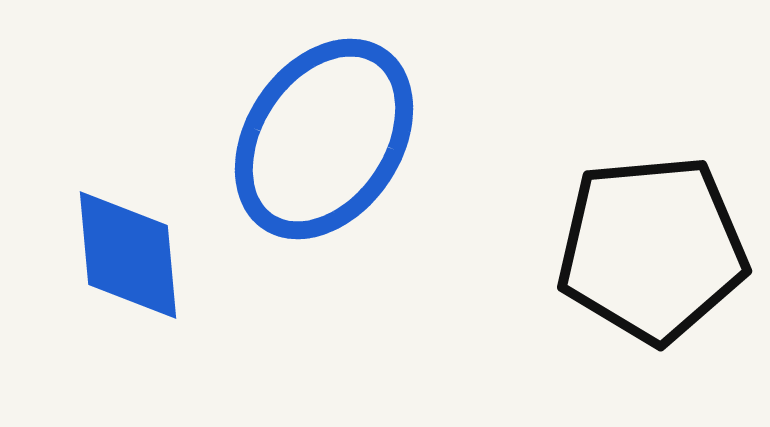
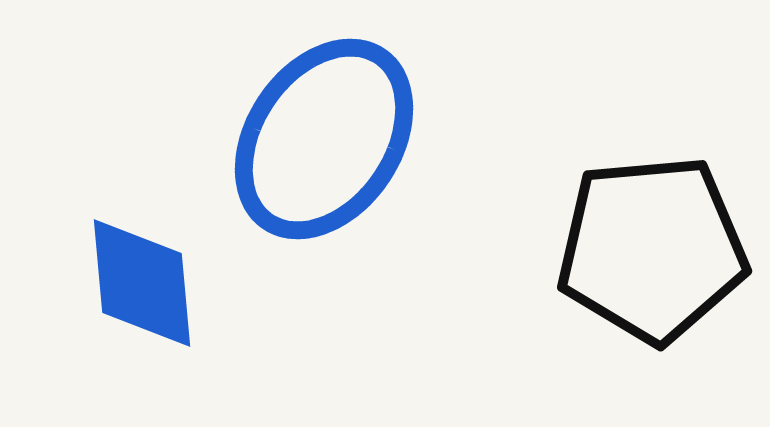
blue diamond: moved 14 px right, 28 px down
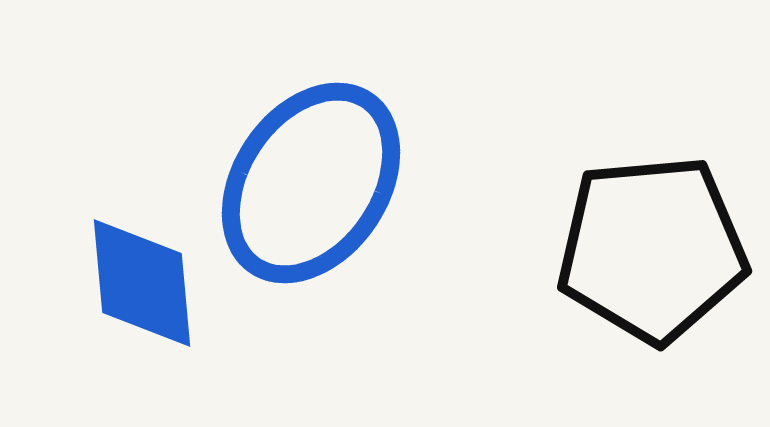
blue ellipse: moved 13 px left, 44 px down
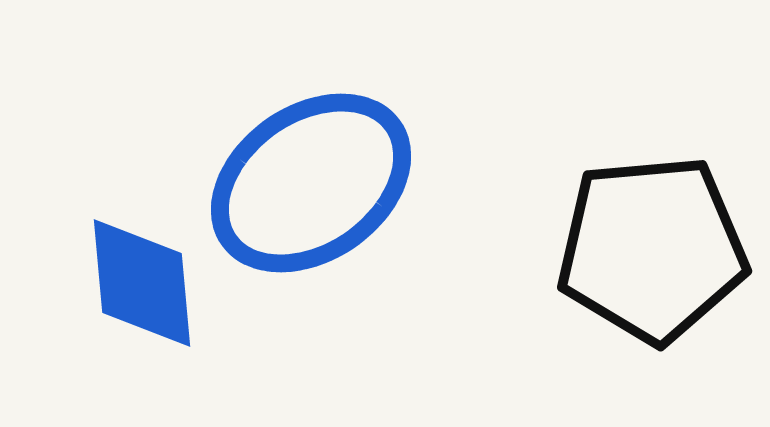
blue ellipse: rotated 21 degrees clockwise
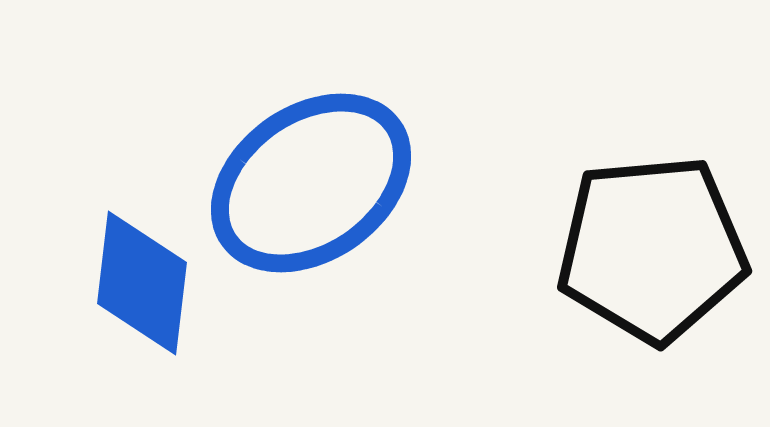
blue diamond: rotated 12 degrees clockwise
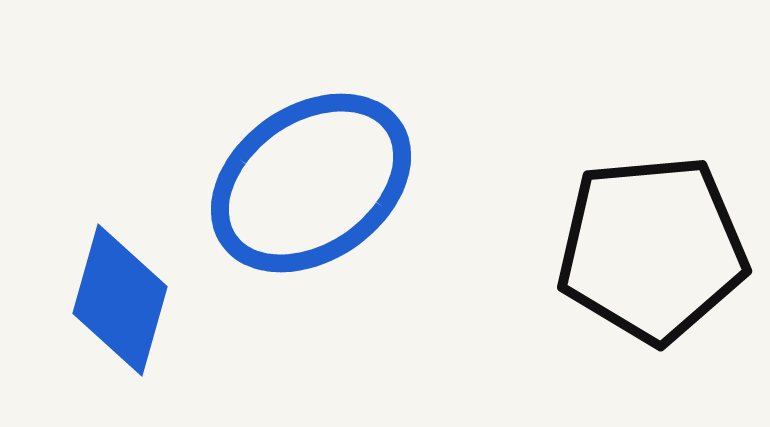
blue diamond: moved 22 px left, 17 px down; rotated 9 degrees clockwise
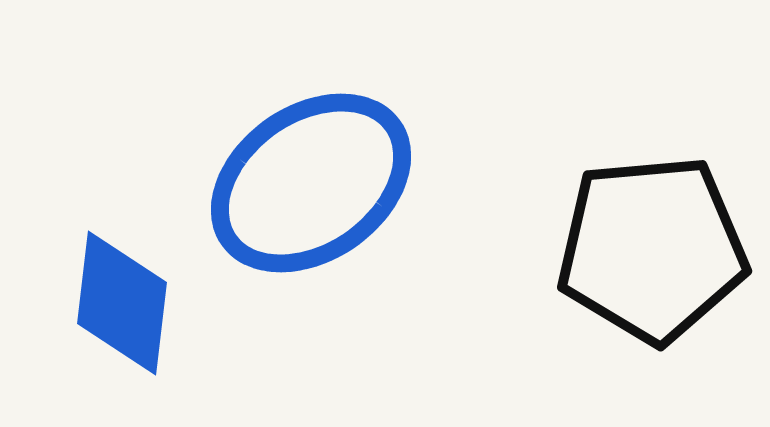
blue diamond: moved 2 px right, 3 px down; rotated 9 degrees counterclockwise
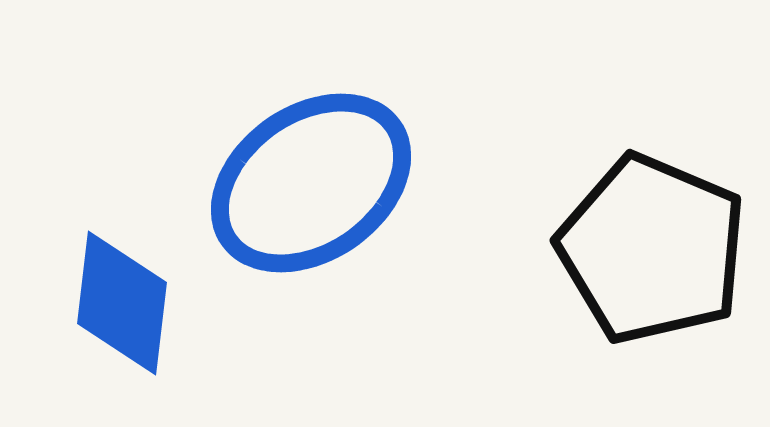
black pentagon: rotated 28 degrees clockwise
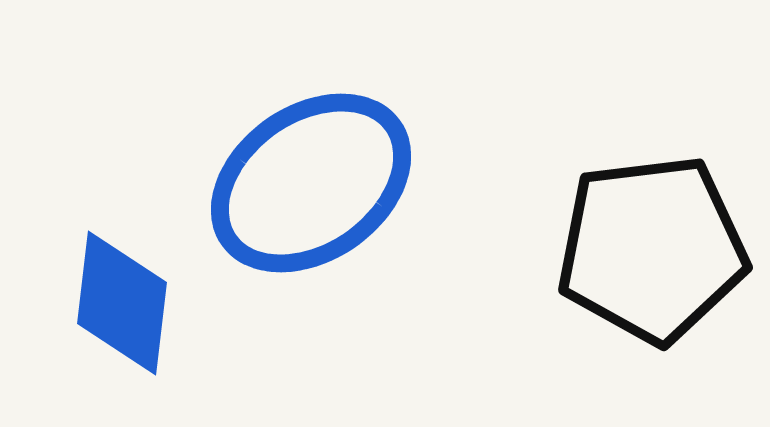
black pentagon: rotated 30 degrees counterclockwise
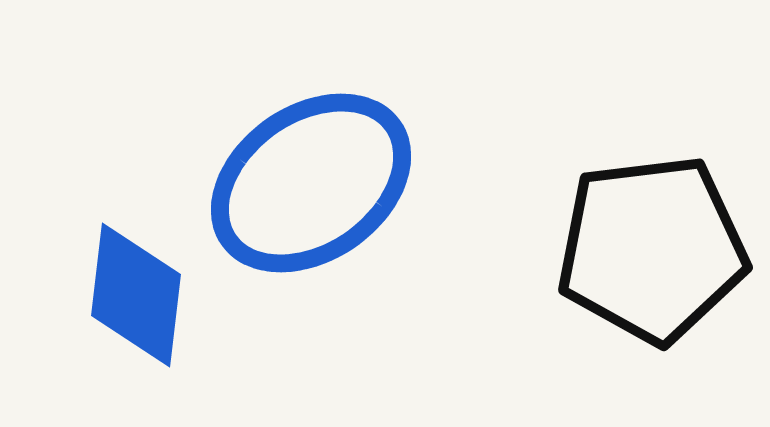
blue diamond: moved 14 px right, 8 px up
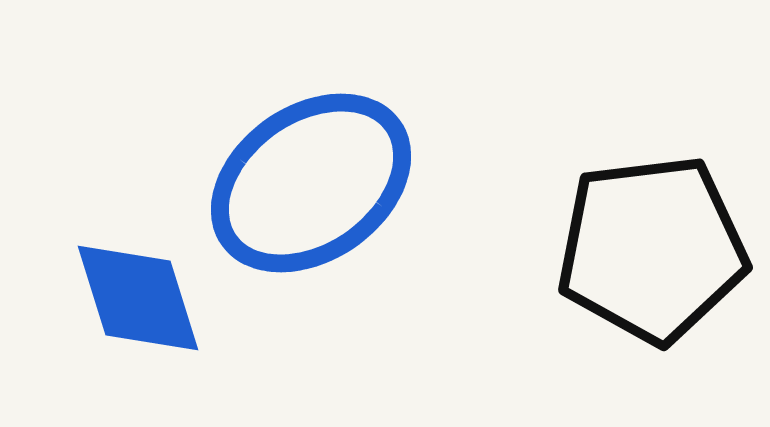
blue diamond: moved 2 px right, 3 px down; rotated 24 degrees counterclockwise
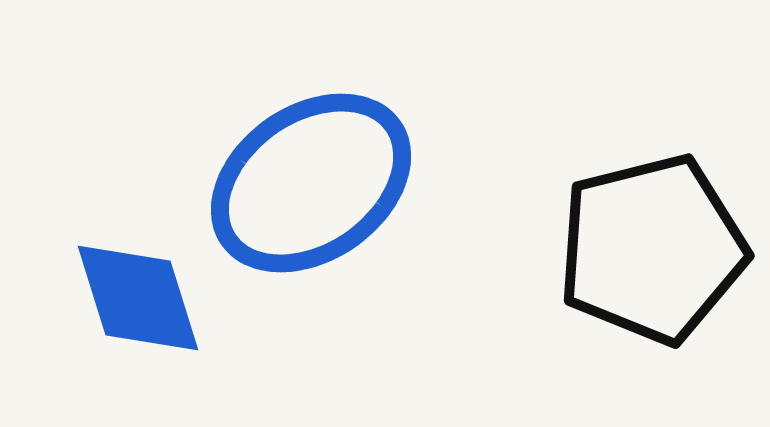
black pentagon: rotated 7 degrees counterclockwise
